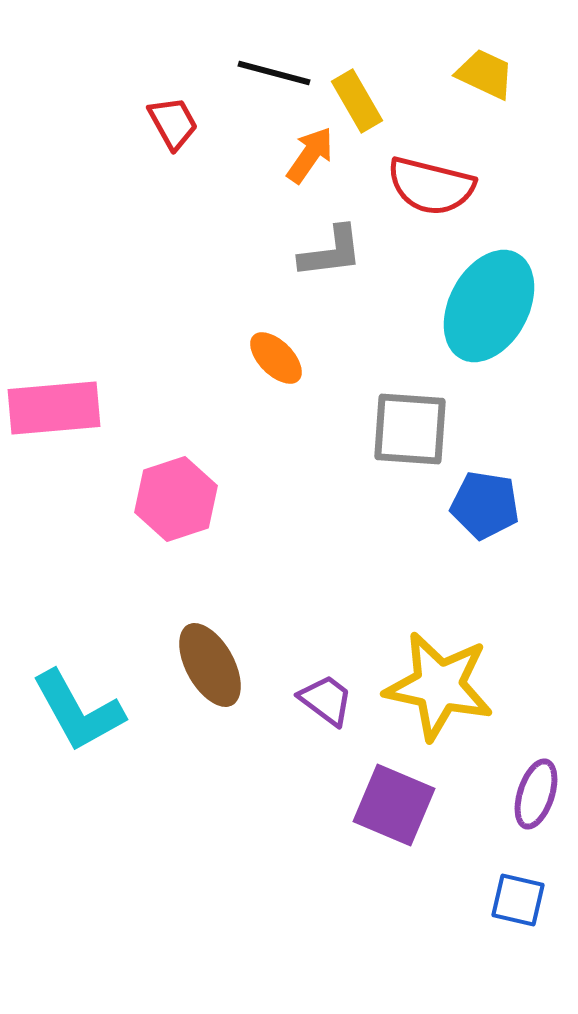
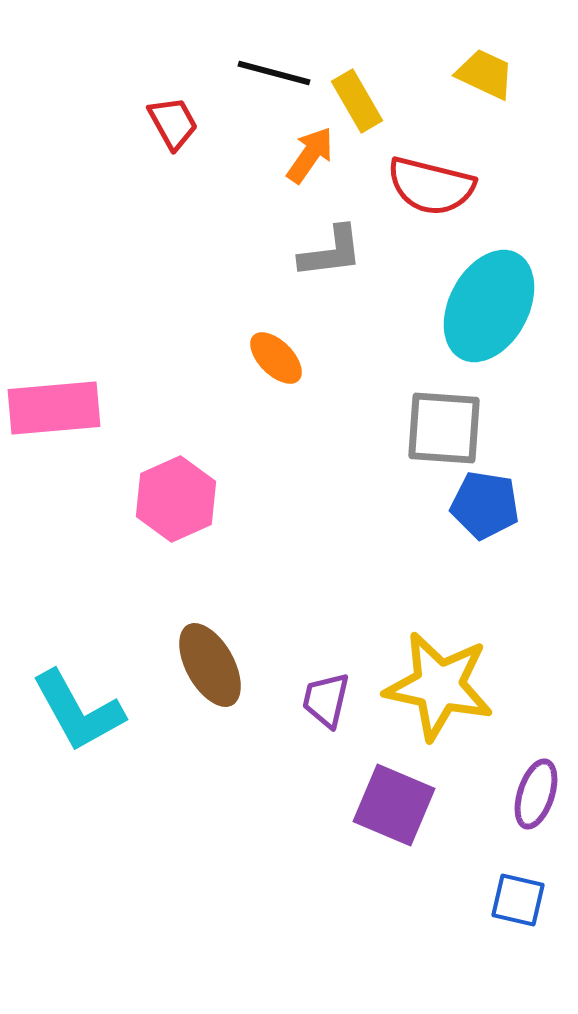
gray square: moved 34 px right, 1 px up
pink hexagon: rotated 6 degrees counterclockwise
purple trapezoid: rotated 114 degrees counterclockwise
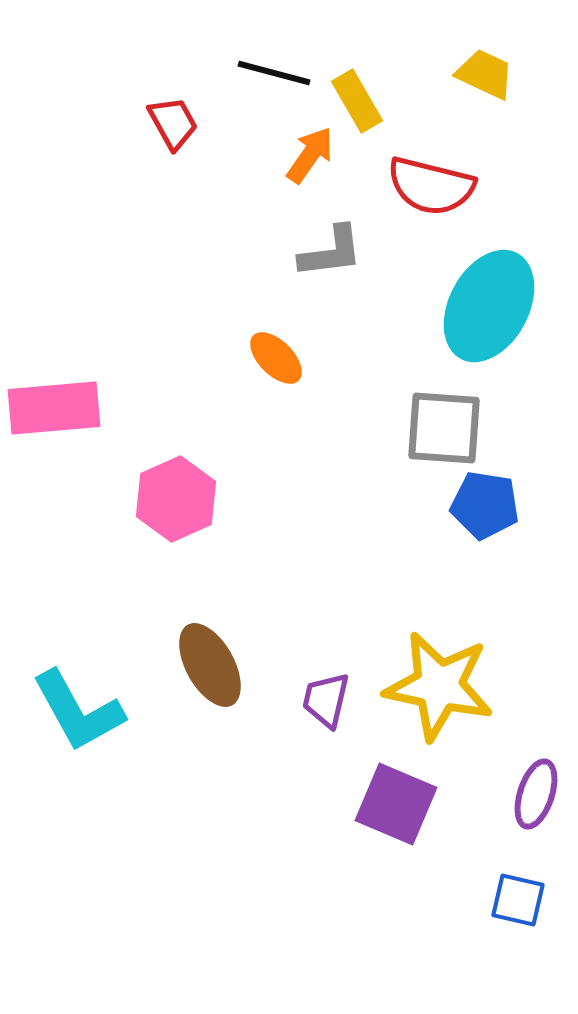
purple square: moved 2 px right, 1 px up
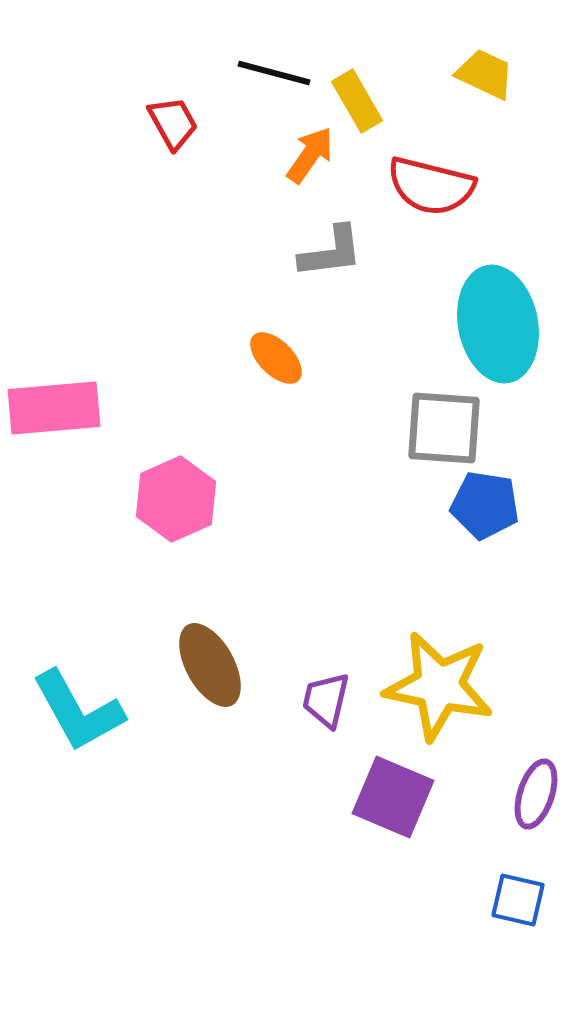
cyan ellipse: moved 9 px right, 18 px down; rotated 39 degrees counterclockwise
purple square: moved 3 px left, 7 px up
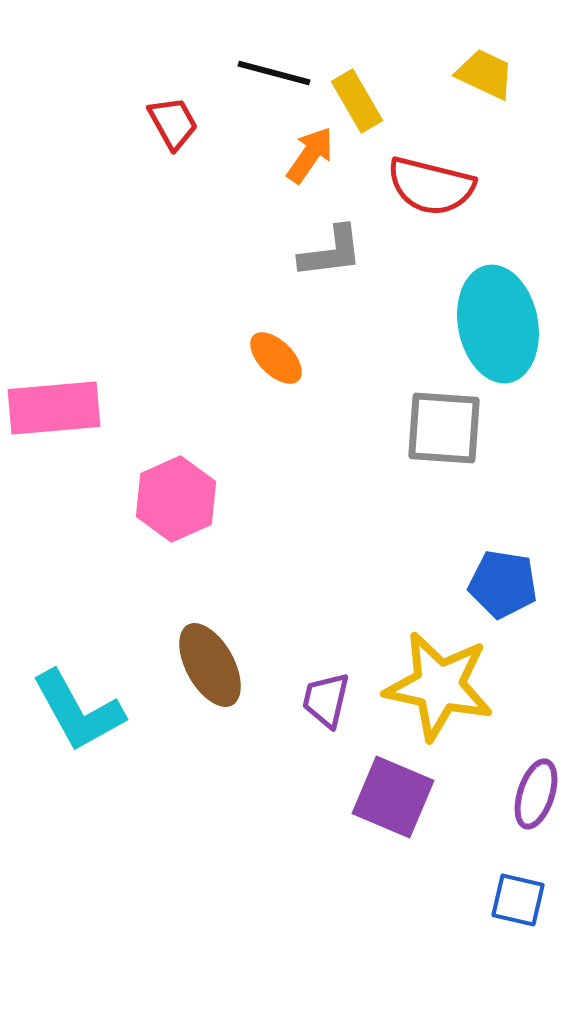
blue pentagon: moved 18 px right, 79 px down
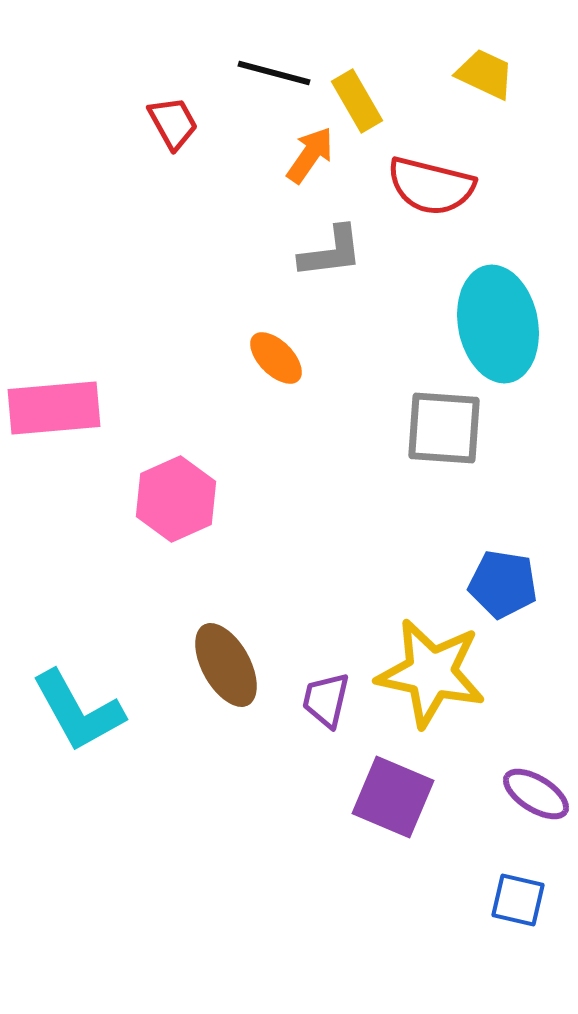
brown ellipse: moved 16 px right
yellow star: moved 8 px left, 13 px up
purple ellipse: rotated 76 degrees counterclockwise
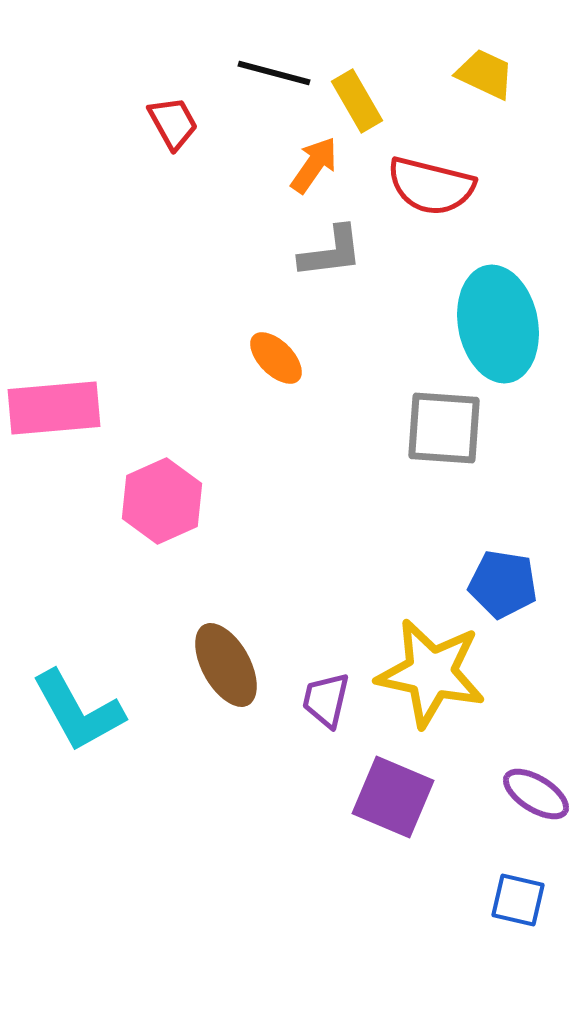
orange arrow: moved 4 px right, 10 px down
pink hexagon: moved 14 px left, 2 px down
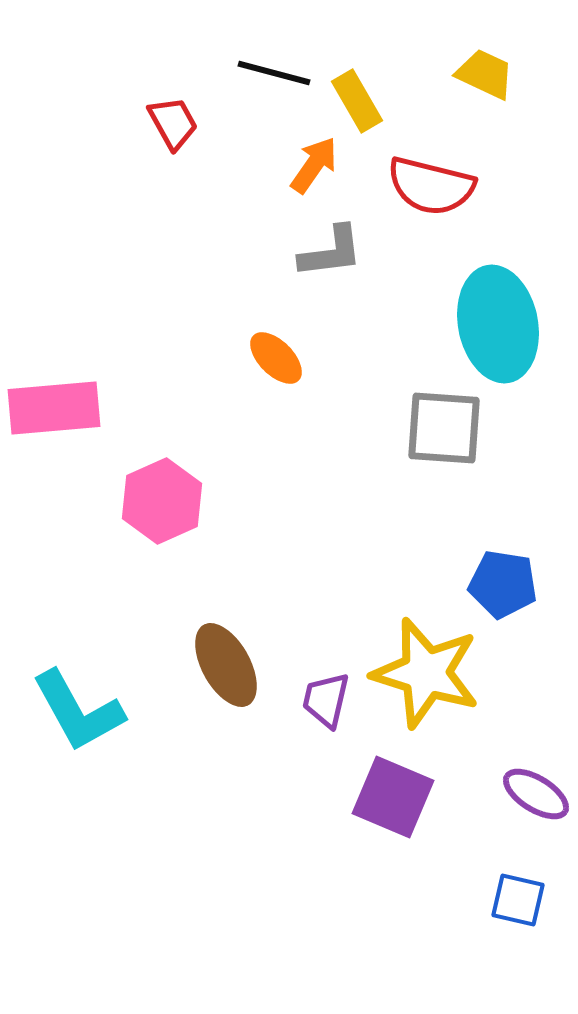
yellow star: moved 5 px left; rotated 5 degrees clockwise
